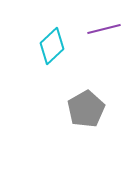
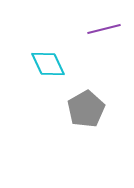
cyan diamond: moved 4 px left, 18 px down; rotated 72 degrees counterclockwise
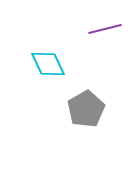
purple line: moved 1 px right
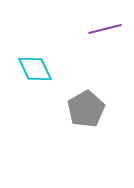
cyan diamond: moved 13 px left, 5 px down
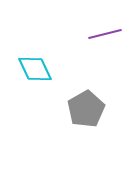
purple line: moved 5 px down
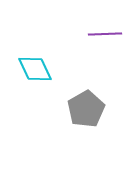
purple line: rotated 12 degrees clockwise
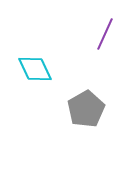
purple line: rotated 64 degrees counterclockwise
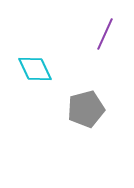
gray pentagon: rotated 15 degrees clockwise
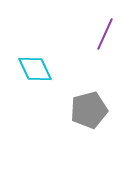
gray pentagon: moved 3 px right, 1 px down
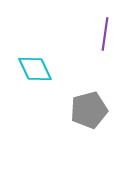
purple line: rotated 16 degrees counterclockwise
